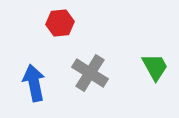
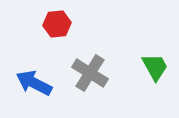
red hexagon: moved 3 px left, 1 px down
blue arrow: rotated 51 degrees counterclockwise
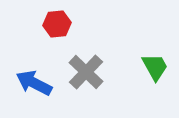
gray cross: moved 4 px left, 1 px up; rotated 12 degrees clockwise
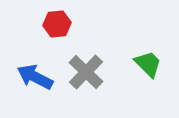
green trapezoid: moved 7 px left, 3 px up; rotated 16 degrees counterclockwise
blue arrow: moved 1 px right, 6 px up
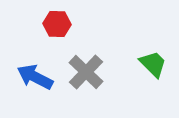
red hexagon: rotated 8 degrees clockwise
green trapezoid: moved 5 px right
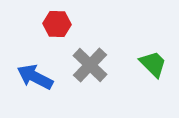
gray cross: moved 4 px right, 7 px up
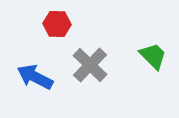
green trapezoid: moved 8 px up
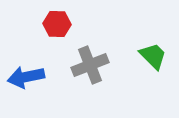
gray cross: rotated 24 degrees clockwise
blue arrow: moved 9 px left; rotated 39 degrees counterclockwise
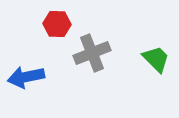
green trapezoid: moved 3 px right, 3 px down
gray cross: moved 2 px right, 12 px up
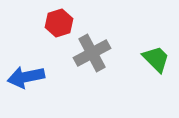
red hexagon: moved 2 px right, 1 px up; rotated 20 degrees counterclockwise
gray cross: rotated 6 degrees counterclockwise
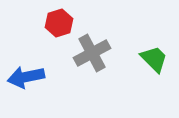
green trapezoid: moved 2 px left
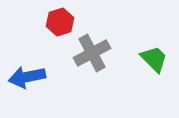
red hexagon: moved 1 px right, 1 px up
blue arrow: moved 1 px right
